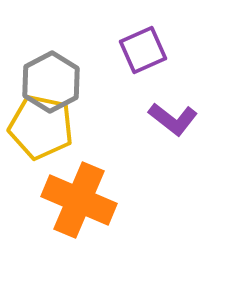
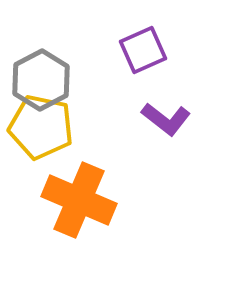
gray hexagon: moved 10 px left, 2 px up
purple L-shape: moved 7 px left
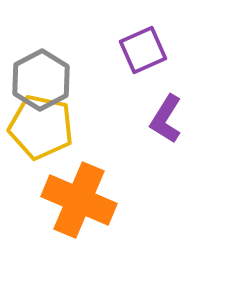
purple L-shape: rotated 84 degrees clockwise
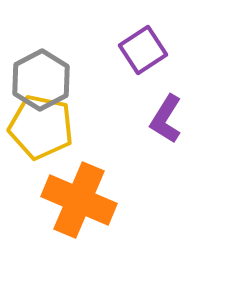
purple square: rotated 9 degrees counterclockwise
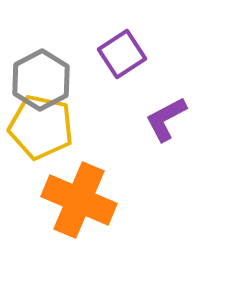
purple square: moved 21 px left, 4 px down
purple L-shape: rotated 30 degrees clockwise
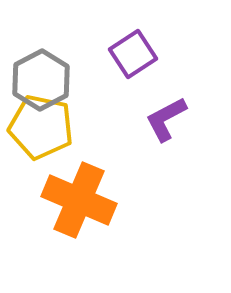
purple square: moved 11 px right
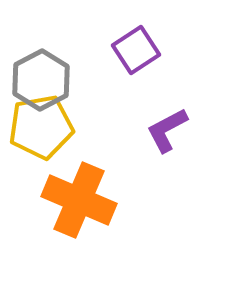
purple square: moved 3 px right, 4 px up
purple L-shape: moved 1 px right, 11 px down
yellow pentagon: rotated 22 degrees counterclockwise
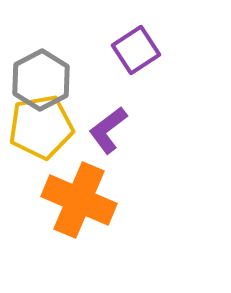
purple L-shape: moved 59 px left; rotated 9 degrees counterclockwise
